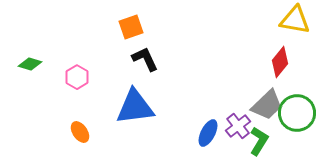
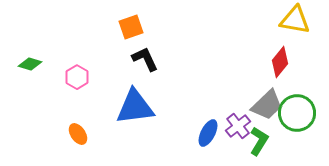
orange ellipse: moved 2 px left, 2 px down
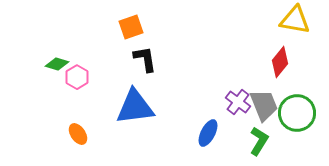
black L-shape: rotated 16 degrees clockwise
green diamond: moved 27 px right
gray trapezoid: moved 3 px left; rotated 68 degrees counterclockwise
purple cross: moved 24 px up; rotated 15 degrees counterclockwise
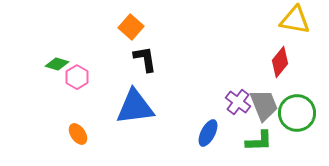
orange square: rotated 30 degrees counterclockwise
green L-shape: rotated 56 degrees clockwise
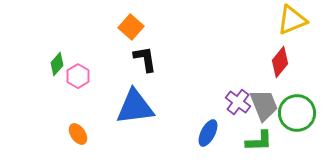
yellow triangle: moved 3 px left; rotated 32 degrees counterclockwise
green diamond: rotated 65 degrees counterclockwise
pink hexagon: moved 1 px right, 1 px up
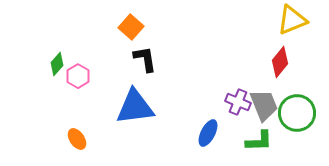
purple cross: rotated 15 degrees counterclockwise
orange ellipse: moved 1 px left, 5 px down
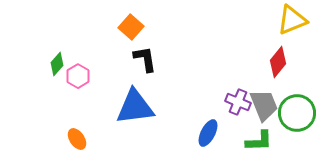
red diamond: moved 2 px left
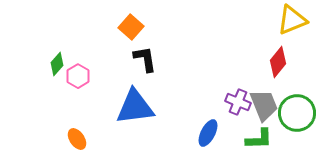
green L-shape: moved 2 px up
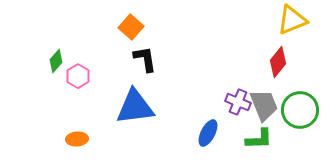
green diamond: moved 1 px left, 3 px up
green circle: moved 3 px right, 3 px up
orange ellipse: rotated 60 degrees counterclockwise
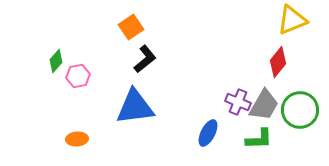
orange square: rotated 15 degrees clockwise
black L-shape: rotated 60 degrees clockwise
pink hexagon: rotated 20 degrees clockwise
gray trapezoid: rotated 52 degrees clockwise
